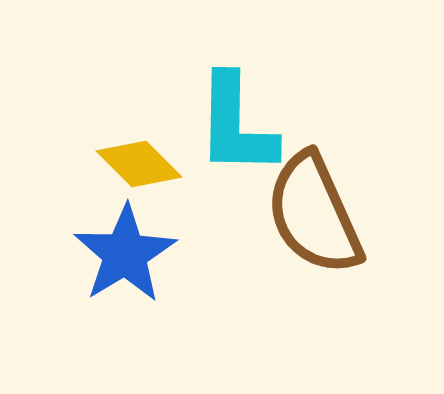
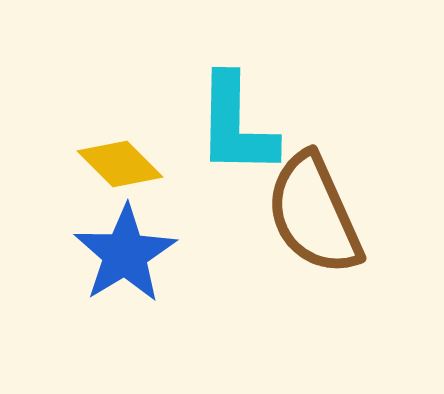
yellow diamond: moved 19 px left
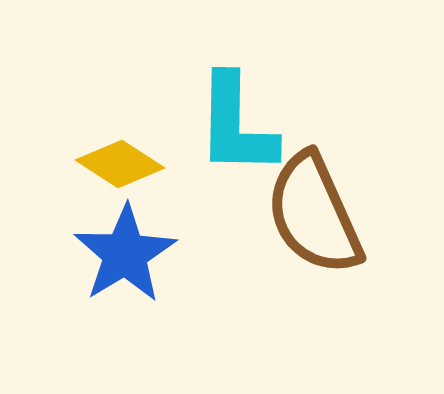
yellow diamond: rotated 12 degrees counterclockwise
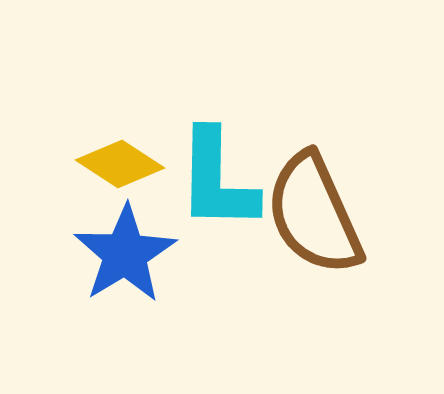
cyan L-shape: moved 19 px left, 55 px down
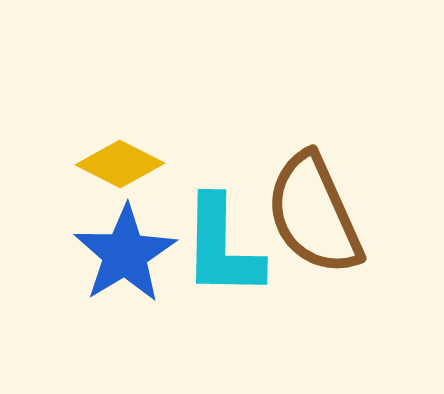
yellow diamond: rotated 6 degrees counterclockwise
cyan L-shape: moved 5 px right, 67 px down
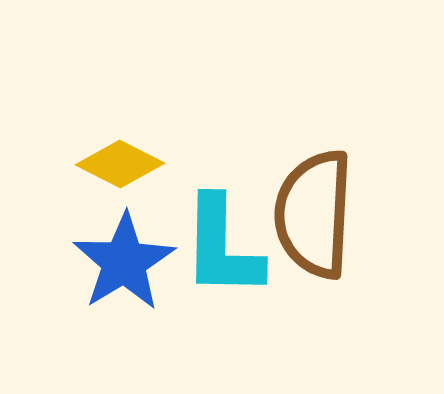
brown semicircle: rotated 27 degrees clockwise
blue star: moved 1 px left, 8 px down
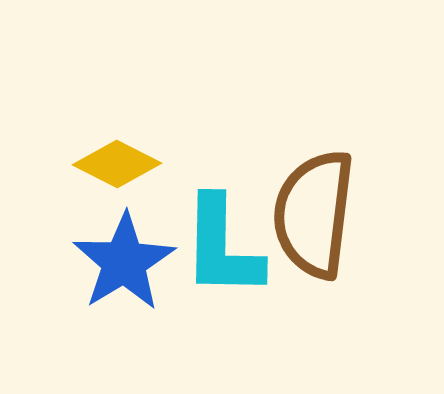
yellow diamond: moved 3 px left
brown semicircle: rotated 4 degrees clockwise
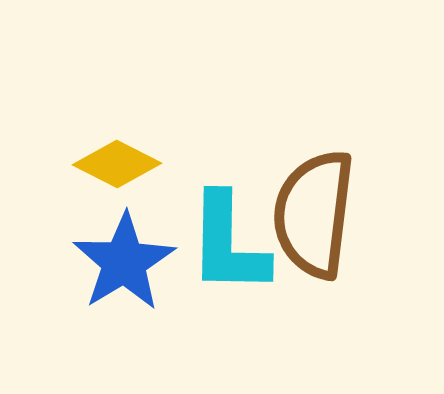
cyan L-shape: moved 6 px right, 3 px up
